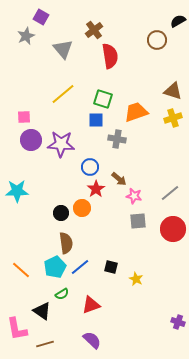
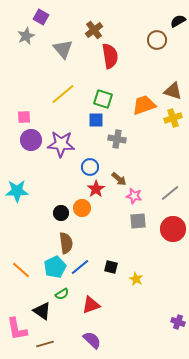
orange trapezoid: moved 8 px right, 7 px up
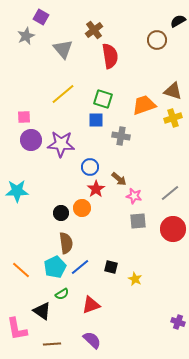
gray cross: moved 4 px right, 3 px up
yellow star: moved 1 px left
brown line: moved 7 px right; rotated 12 degrees clockwise
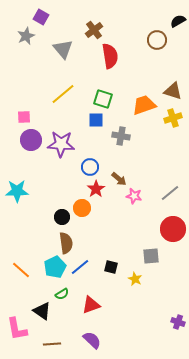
black circle: moved 1 px right, 4 px down
gray square: moved 13 px right, 35 px down
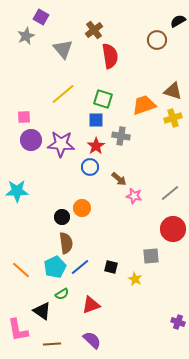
red star: moved 43 px up
pink L-shape: moved 1 px right, 1 px down
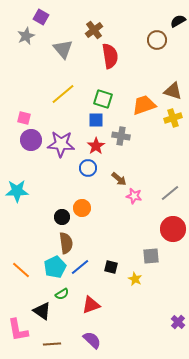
pink square: moved 1 px down; rotated 16 degrees clockwise
blue circle: moved 2 px left, 1 px down
purple cross: rotated 24 degrees clockwise
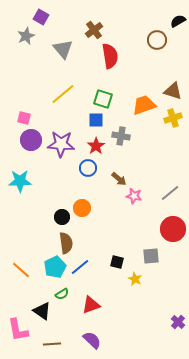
cyan star: moved 3 px right, 10 px up
black square: moved 6 px right, 5 px up
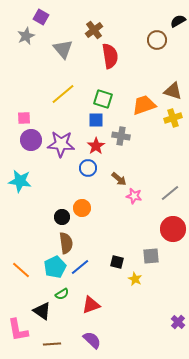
pink square: rotated 16 degrees counterclockwise
cyan star: rotated 10 degrees clockwise
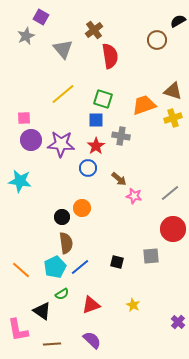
yellow star: moved 2 px left, 26 px down
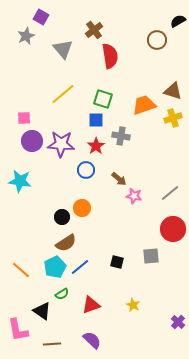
purple circle: moved 1 px right, 1 px down
blue circle: moved 2 px left, 2 px down
brown semicircle: rotated 65 degrees clockwise
